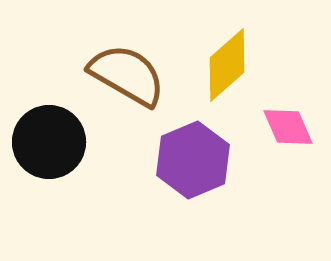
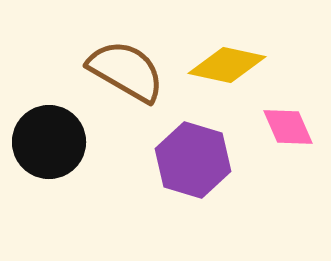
yellow diamond: rotated 54 degrees clockwise
brown semicircle: moved 1 px left, 4 px up
purple hexagon: rotated 20 degrees counterclockwise
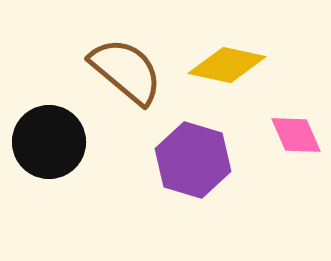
brown semicircle: rotated 10 degrees clockwise
pink diamond: moved 8 px right, 8 px down
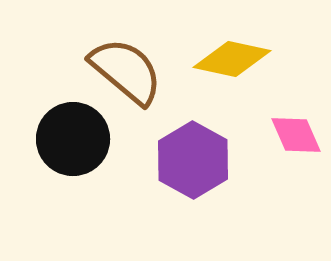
yellow diamond: moved 5 px right, 6 px up
black circle: moved 24 px right, 3 px up
purple hexagon: rotated 12 degrees clockwise
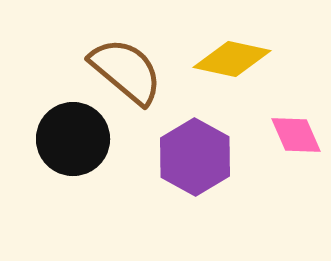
purple hexagon: moved 2 px right, 3 px up
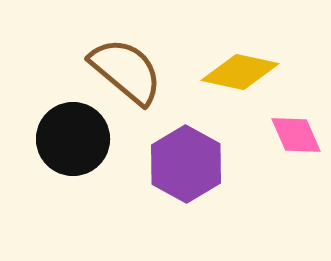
yellow diamond: moved 8 px right, 13 px down
purple hexagon: moved 9 px left, 7 px down
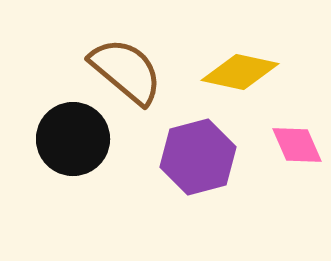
pink diamond: moved 1 px right, 10 px down
purple hexagon: moved 12 px right, 7 px up; rotated 16 degrees clockwise
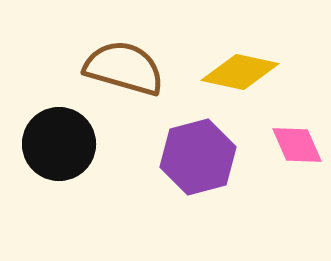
brown semicircle: moved 2 px left, 3 px up; rotated 24 degrees counterclockwise
black circle: moved 14 px left, 5 px down
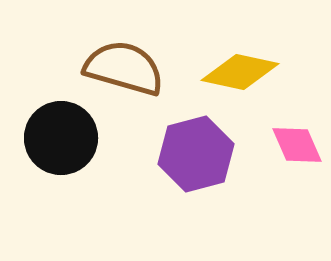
black circle: moved 2 px right, 6 px up
purple hexagon: moved 2 px left, 3 px up
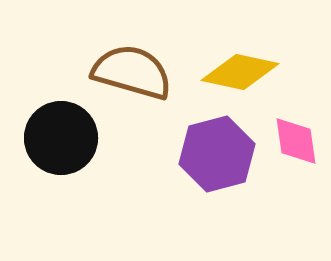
brown semicircle: moved 8 px right, 4 px down
pink diamond: moved 1 px left, 4 px up; rotated 16 degrees clockwise
purple hexagon: moved 21 px right
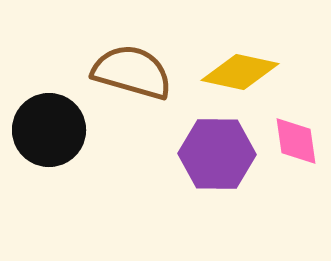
black circle: moved 12 px left, 8 px up
purple hexagon: rotated 16 degrees clockwise
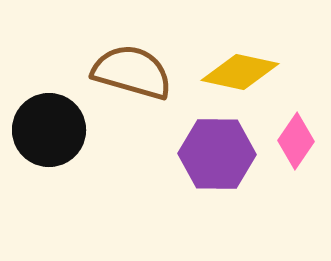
pink diamond: rotated 42 degrees clockwise
